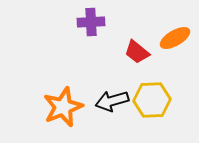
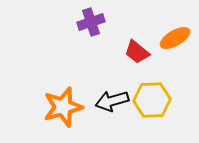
purple cross: rotated 16 degrees counterclockwise
orange star: rotated 6 degrees clockwise
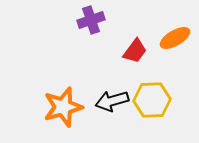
purple cross: moved 2 px up
red trapezoid: moved 2 px left, 1 px up; rotated 92 degrees counterclockwise
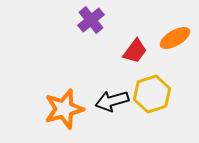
purple cross: rotated 20 degrees counterclockwise
yellow hexagon: moved 6 px up; rotated 15 degrees counterclockwise
orange star: moved 1 px right, 2 px down
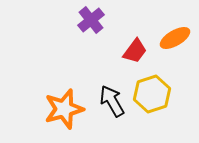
black arrow: rotated 76 degrees clockwise
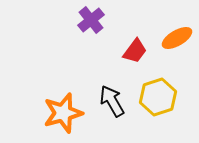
orange ellipse: moved 2 px right
yellow hexagon: moved 6 px right, 3 px down
orange star: moved 1 px left, 4 px down
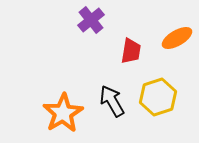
red trapezoid: moved 4 px left; rotated 28 degrees counterclockwise
orange star: rotated 15 degrees counterclockwise
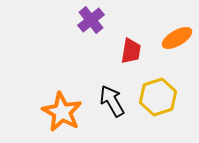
orange star: moved 1 px left, 1 px up; rotated 12 degrees counterclockwise
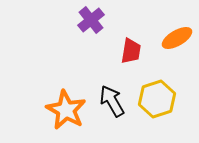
yellow hexagon: moved 1 px left, 2 px down
orange star: moved 4 px right, 2 px up
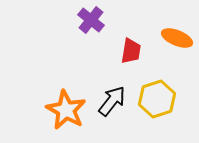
purple cross: rotated 12 degrees counterclockwise
orange ellipse: rotated 52 degrees clockwise
black arrow: rotated 68 degrees clockwise
